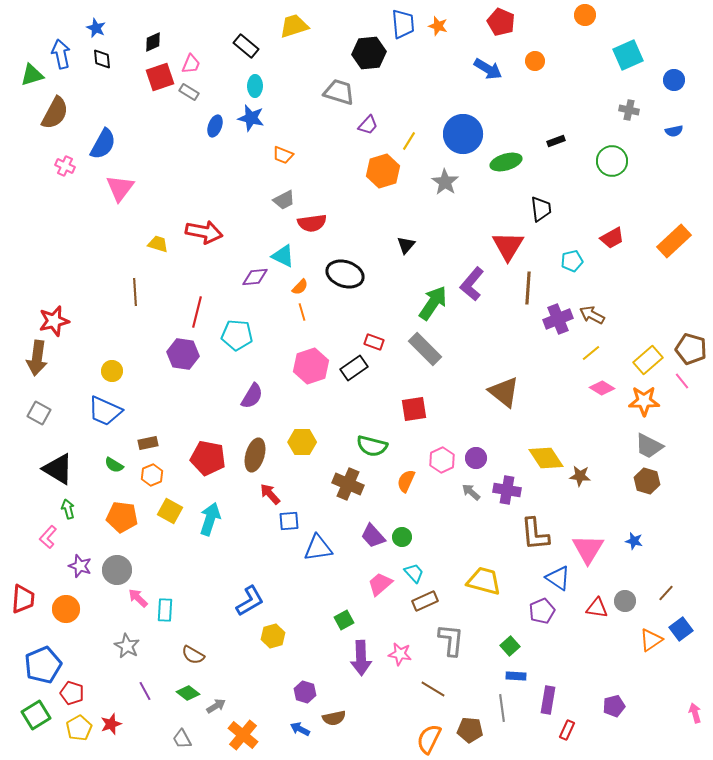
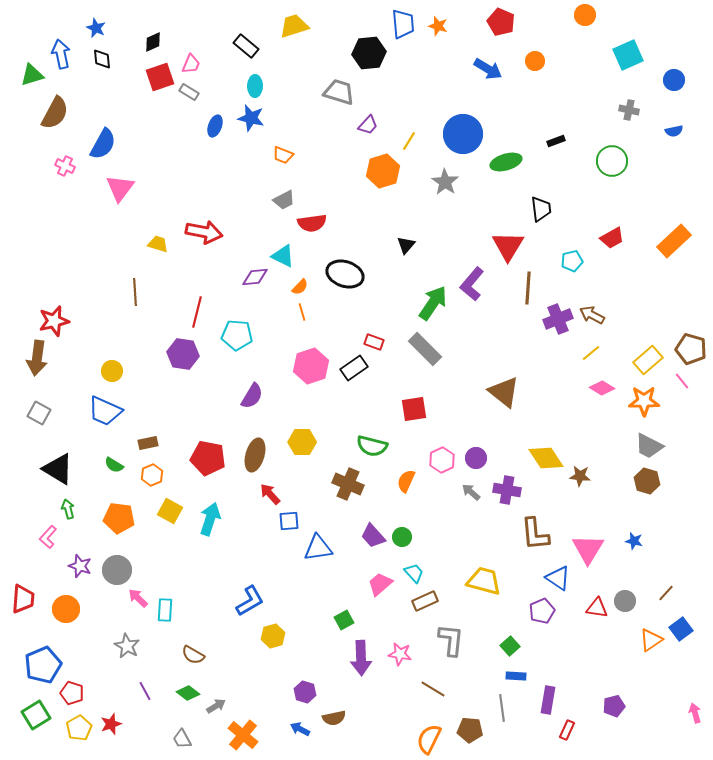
orange pentagon at (122, 517): moved 3 px left, 1 px down
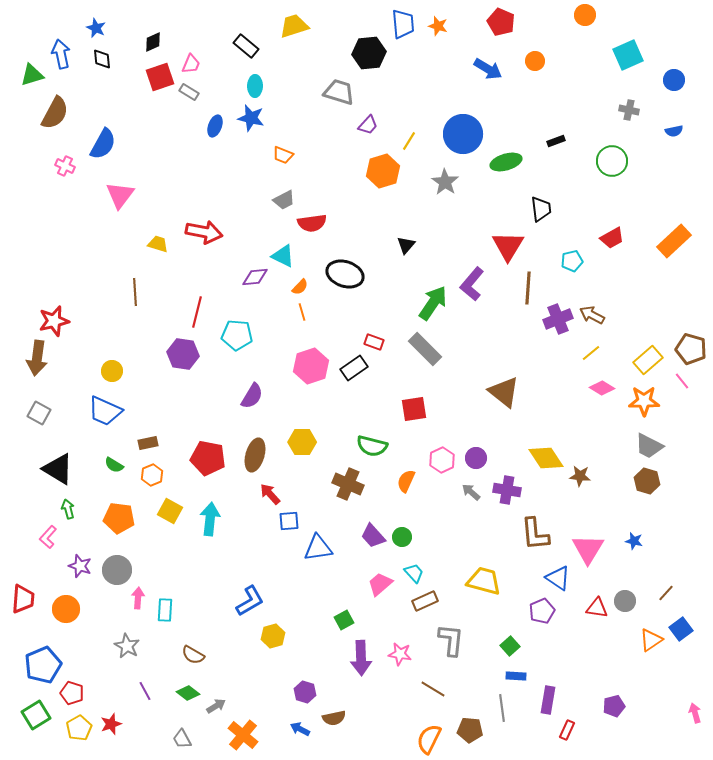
pink triangle at (120, 188): moved 7 px down
cyan arrow at (210, 519): rotated 12 degrees counterclockwise
pink arrow at (138, 598): rotated 50 degrees clockwise
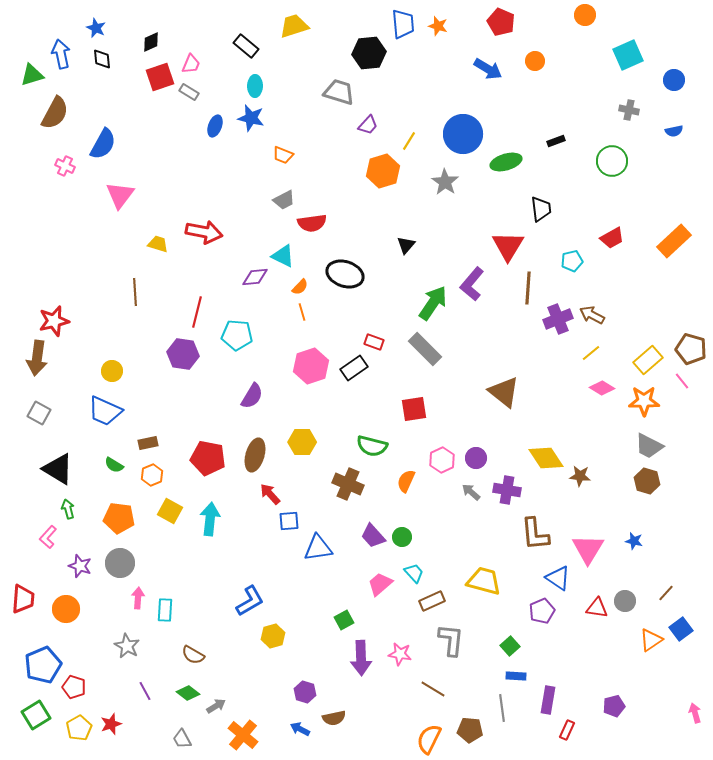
black diamond at (153, 42): moved 2 px left
gray circle at (117, 570): moved 3 px right, 7 px up
brown rectangle at (425, 601): moved 7 px right
red pentagon at (72, 693): moved 2 px right, 6 px up
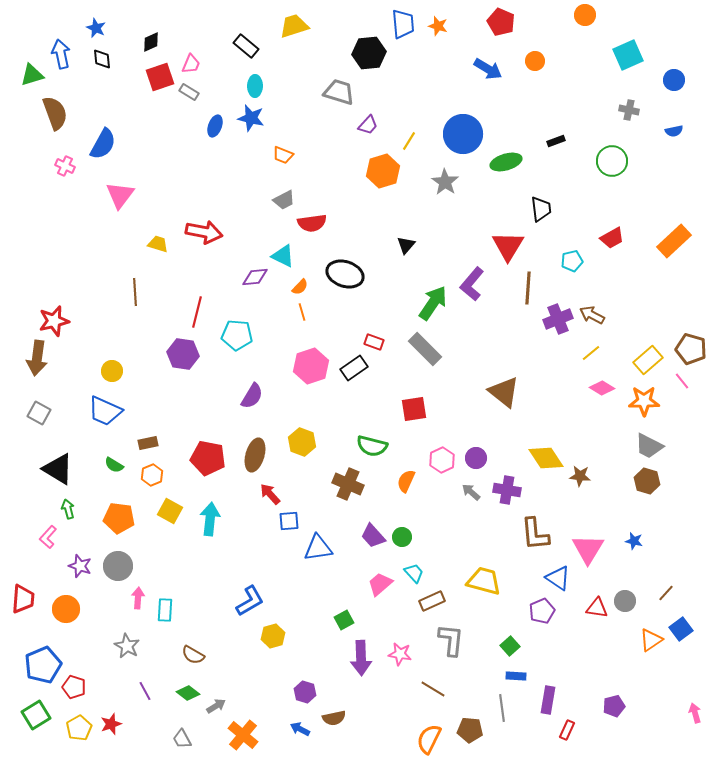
brown semicircle at (55, 113): rotated 48 degrees counterclockwise
yellow hexagon at (302, 442): rotated 20 degrees clockwise
gray circle at (120, 563): moved 2 px left, 3 px down
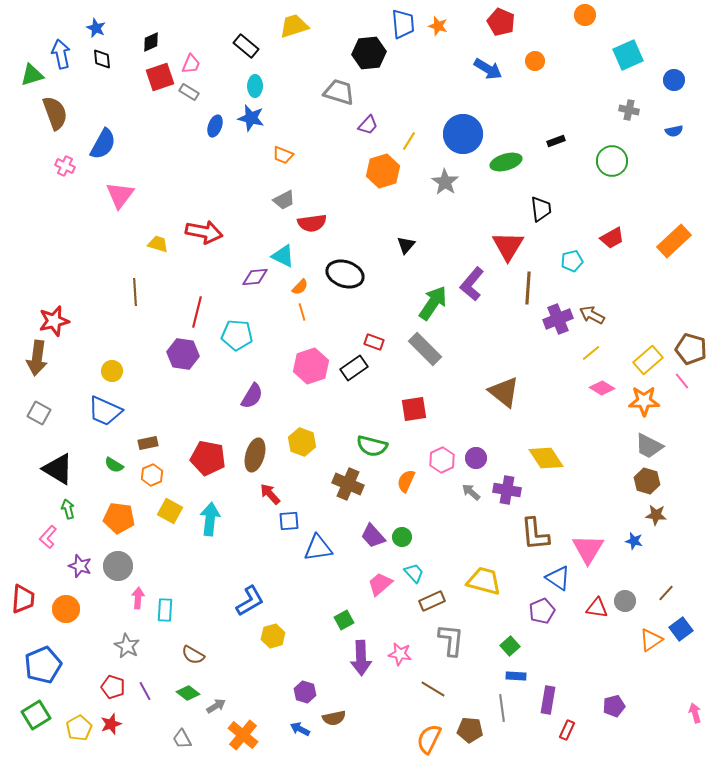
brown star at (580, 476): moved 76 px right, 39 px down
red pentagon at (74, 687): moved 39 px right
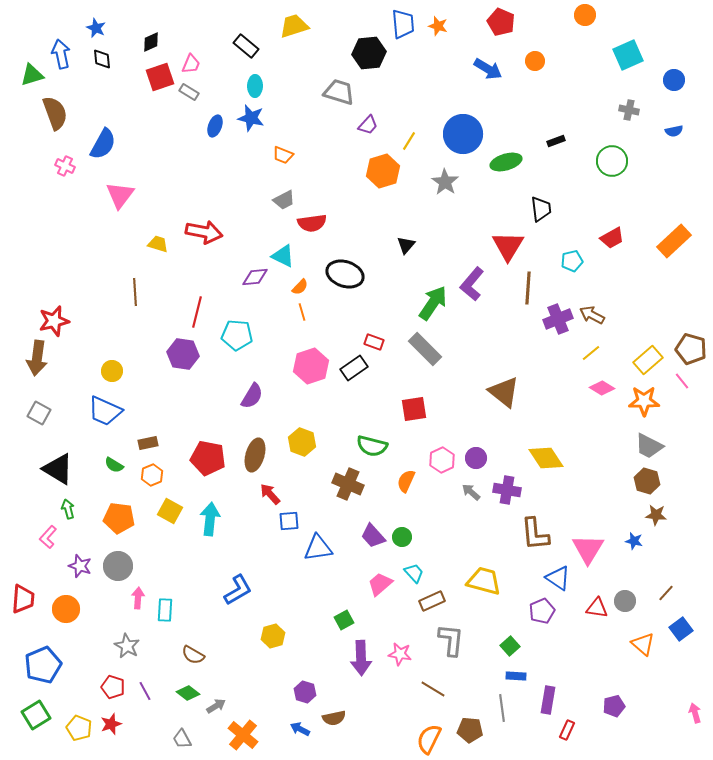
blue L-shape at (250, 601): moved 12 px left, 11 px up
orange triangle at (651, 640): moved 8 px left, 4 px down; rotated 45 degrees counterclockwise
yellow pentagon at (79, 728): rotated 20 degrees counterclockwise
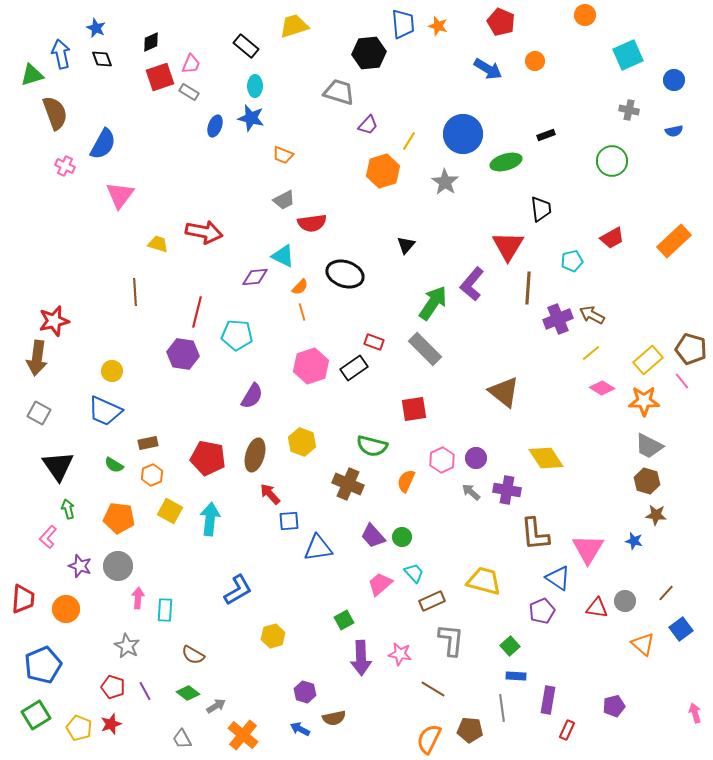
black diamond at (102, 59): rotated 15 degrees counterclockwise
black rectangle at (556, 141): moved 10 px left, 6 px up
black triangle at (58, 469): moved 3 px up; rotated 24 degrees clockwise
